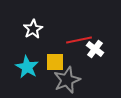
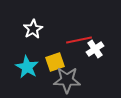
white cross: rotated 18 degrees clockwise
yellow square: rotated 18 degrees counterclockwise
gray star: rotated 24 degrees clockwise
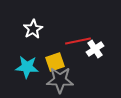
red line: moved 1 px left, 1 px down
cyan star: rotated 25 degrees counterclockwise
gray star: moved 7 px left
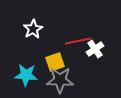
cyan star: moved 1 px left, 8 px down
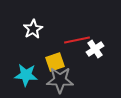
red line: moved 1 px left, 1 px up
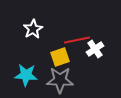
yellow square: moved 5 px right, 5 px up
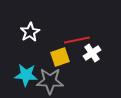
white star: moved 3 px left, 3 px down
white cross: moved 3 px left, 4 px down
gray star: moved 10 px left, 1 px down
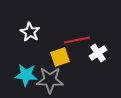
white star: rotated 12 degrees counterclockwise
white cross: moved 6 px right
gray star: moved 1 px up
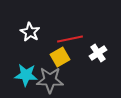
red line: moved 7 px left, 1 px up
yellow square: rotated 12 degrees counterclockwise
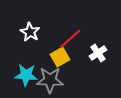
red line: rotated 30 degrees counterclockwise
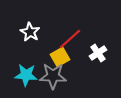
gray star: moved 3 px right, 4 px up
